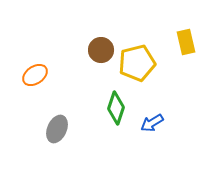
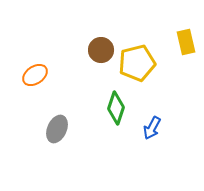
blue arrow: moved 5 px down; rotated 30 degrees counterclockwise
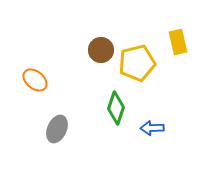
yellow rectangle: moved 8 px left
orange ellipse: moved 5 px down; rotated 75 degrees clockwise
blue arrow: rotated 60 degrees clockwise
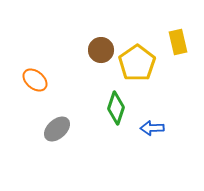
yellow pentagon: rotated 21 degrees counterclockwise
gray ellipse: rotated 24 degrees clockwise
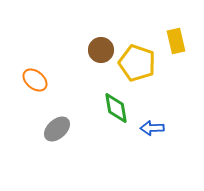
yellow rectangle: moved 2 px left, 1 px up
yellow pentagon: rotated 18 degrees counterclockwise
green diamond: rotated 28 degrees counterclockwise
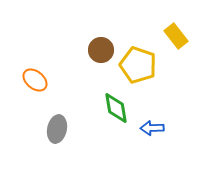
yellow rectangle: moved 5 px up; rotated 25 degrees counterclockwise
yellow pentagon: moved 1 px right, 2 px down
gray ellipse: rotated 36 degrees counterclockwise
